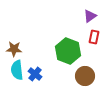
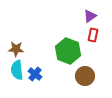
red rectangle: moved 1 px left, 2 px up
brown star: moved 2 px right
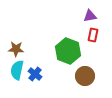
purple triangle: rotated 24 degrees clockwise
cyan semicircle: rotated 18 degrees clockwise
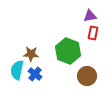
red rectangle: moved 2 px up
brown star: moved 15 px right, 5 px down
brown circle: moved 2 px right
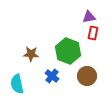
purple triangle: moved 1 px left, 1 px down
cyan semicircle: moved 14 px down; rotated 24 degrees counterclockwise
blue cross: moved 17 px right, 2 px down
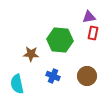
green hexagon: moved 8 px left, 11 px up; rotated 15 degrees counterclockwise
blue cross: moved 1 px right; rotated 16 degrees counterclockwise
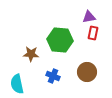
brown circle: moved 4 px up
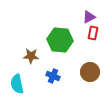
purple triangle: rotated 16 degrees counterclockwise
brown star: moved 2 px down
brown circle: moved 3 px right
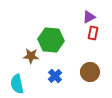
green hexagon: moved 9 px left
blue cross: moved 2 px right; rotated 24 degrees clockwise
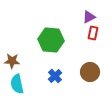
brown star: moved 19 px left, 5 px down
